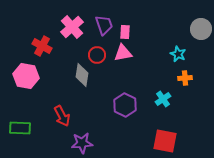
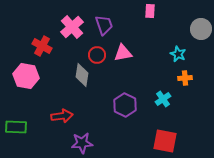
pink rectangle: moved 25 px right, 21 px up
red arrow: rotated 70 degrees counterclockwise
green rectangle: moved 4 px left, 1 px up
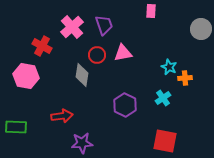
pink rectangle: moved 1 px right
cyan star: moved 9 px left, 13 px down
cyan cross: moved 1 px up
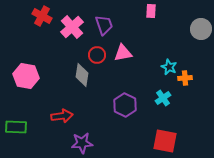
red cross: moved 30 px up
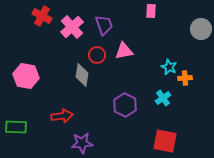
pink triangle: moved 1 px right, 2 px up
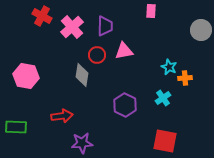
purple trapezoid: moved 1 px right, 1 px down; rotated 20 degrees clockwise
gray circle: moved 1 px down
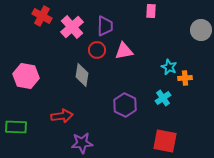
red circle: moved 5 px up
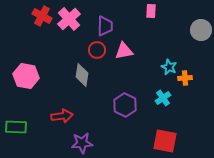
pink cross: moved 3 px left, 8 px up
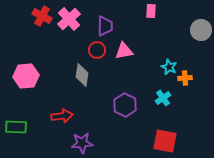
pink hexagon: rotated 15 degrees counterclockwise
